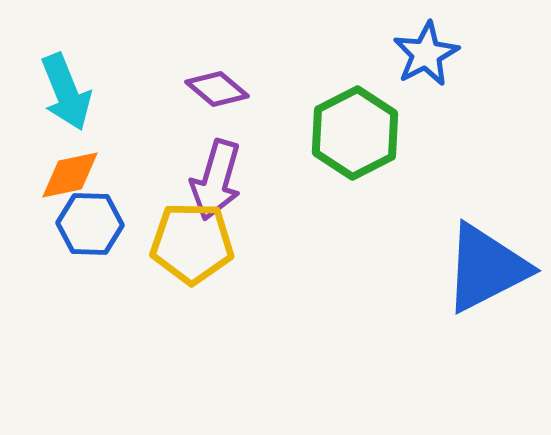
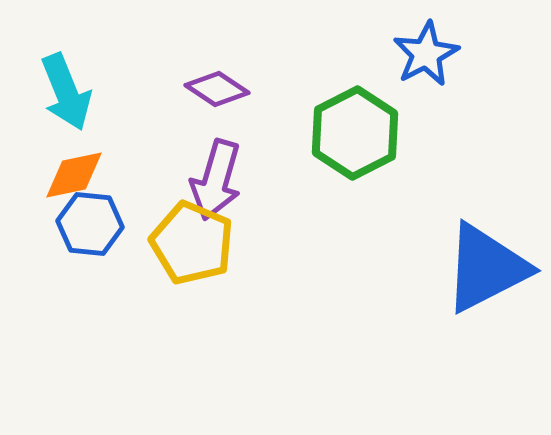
purple diamond: rotated 6 degrees counterclockwise
orange diamond: moved 4 px right
blue hexagon: rotated 4 degrees clockwise
yellow pentagon: rotated 22 degrees clockwise
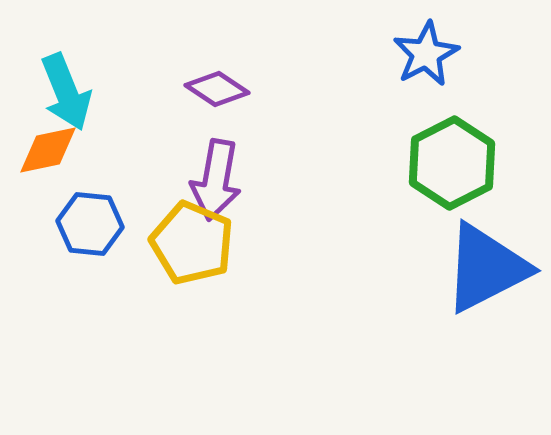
green hexagon: moved 97 px right, 30 px down
orange diamond: moved 26 px left, 25 px up
purple arrow: rotated 6 degrees counterclockwise
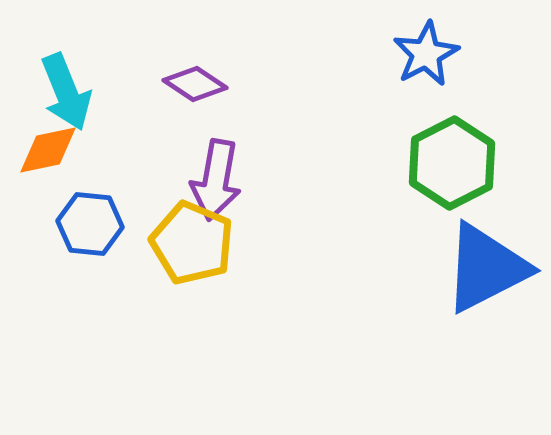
purple diamond: moved 22 px left, 5 px up
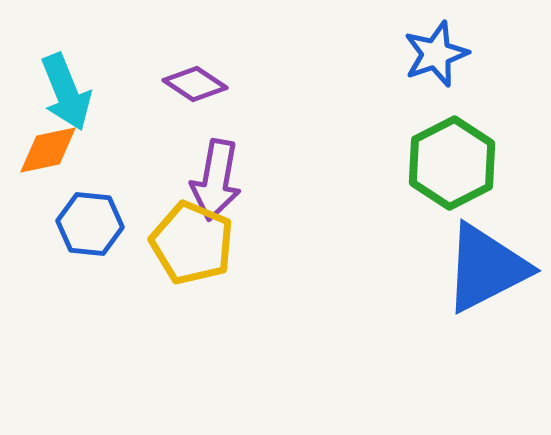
blue star: moved 10 px right; rotated 8 degrees clockwise
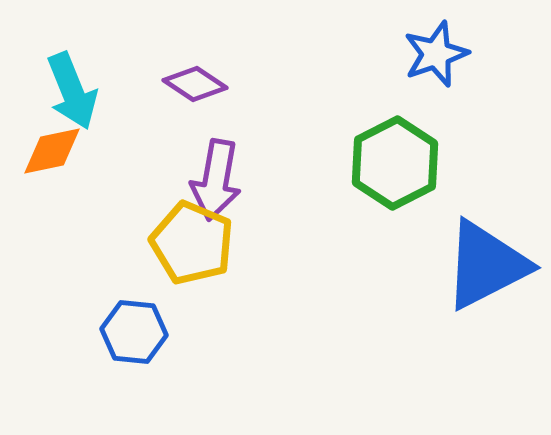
cyan arrow: moved 6 px right, 1 px up
orange diamond: moved 4 px right, 1 px down
green hexagon: moved 57 px left
blue hexagon: moved 44 px right, 108 px down
blue triangle: moved 3 px up
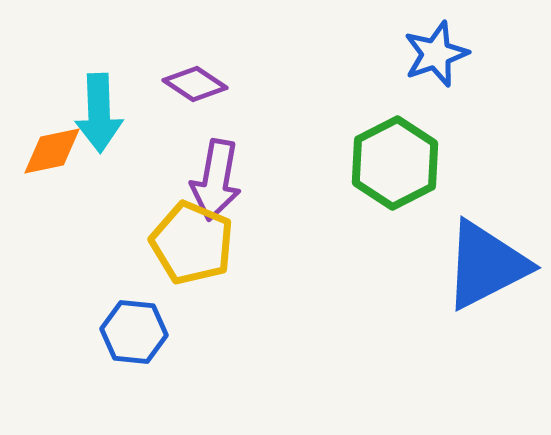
cyan arrow: moved 27 px right, 22 px down; rotated 20 degrees clockwise
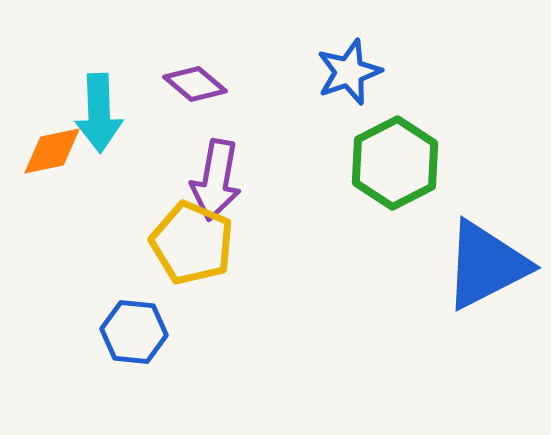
blue star: moved 87 px left, 18 px down
purple diamond: rotated 6 degrees clockwise
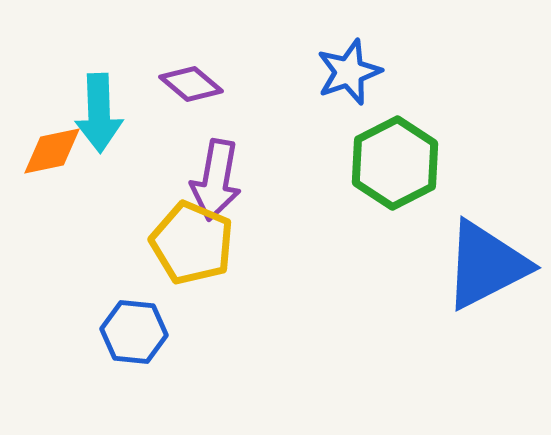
purple diamond: moved 4 px left
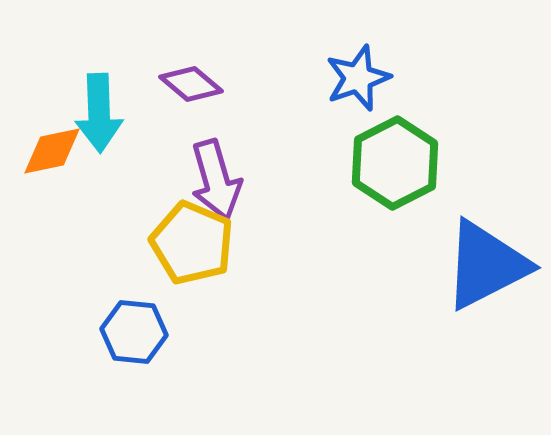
blue star: moved 9 px right, 6 px down
purple arrow: rotated 26 degrees counterclockwise
